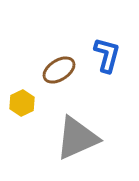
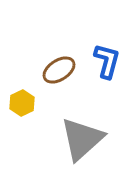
blue L-shape: moved 6 px down
gray triangle: moved 5 px right, 1 px down; rotated 18 degrees counterclockwise
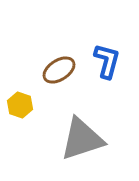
yellow hexagon: moved 2 px left, 2 px down; rotated 15 degrees counterclockwise
gray triangle: rotated 24 degrees clockwise
